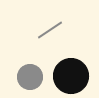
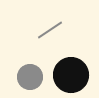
black circle: moved 1 px up
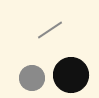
gray circle: moved 2 px right, 1 px down
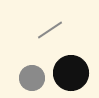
black circle: moved 2 px up
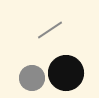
black circle: moved 5 px left
